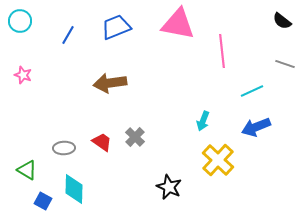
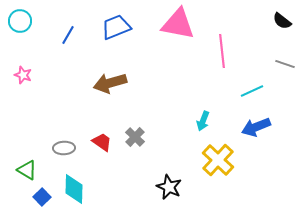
brown arrow: rotated 8 degrees counterclockwise
blue square: moved 1 px left, 4 px up; rotated 18 degrees clockwise
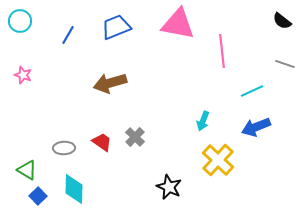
blue square: moved 4 px left, 1 px up
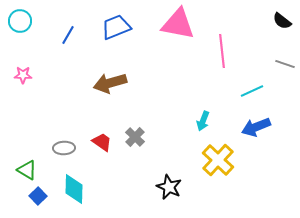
pink star: rotated 18 degrees counterclockwise
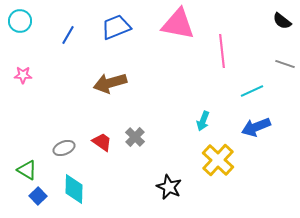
gray ellipse: rotated 20 degrees counterclockwise
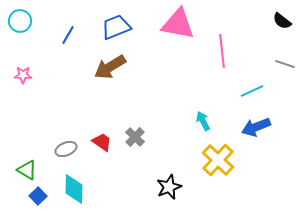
brown arrow: moved 16 px up; rotated 16 degrees counterclockwise
cyan arrow: rotated 132 degrees clockwise
gray ellipse: moved 2 px right, 1 px down
black star: rotated 25 degrees clockwise
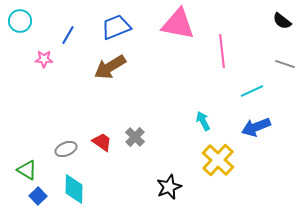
pink star: moved 21 px right, 16 px up
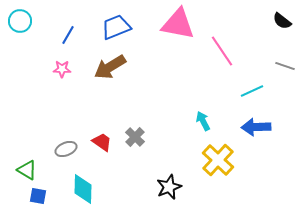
pink line: rotated 28 degrees counterclockwise
pink star: moved 18 px right, 10 px down
gray line: moved 2 px down
blue arrow: rotated 20 degrees clockwise
cyan diamond: moved 9 px right
blue square: rotated 36 degrees counterclockwise
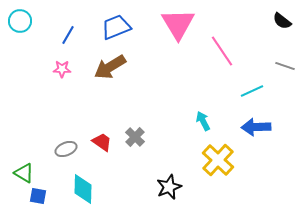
pink triangle: rotated 48 degrees clockwise
green triangle: moved 3 px left, 3 px down
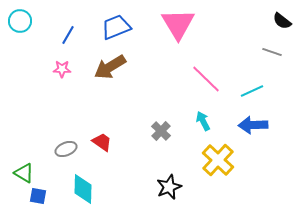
pink line: moved 16 px left, 28 px down; rotated 12 degrees counterclockwise
gray line: moved 13 px left, 14 px up
blue arrow: moved 3 px left, 2 px up
gray cross: moved 26 px right, 6 px up
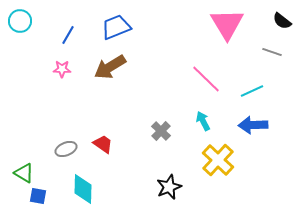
pink triangle: moved 49 px right
red trapezoid: moved 1 px right, 2 px down
